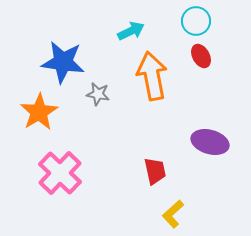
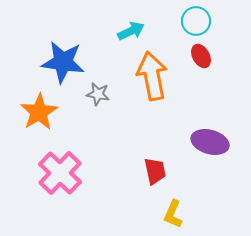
yellow L-shape: rotated 24 degrees counterclockwise
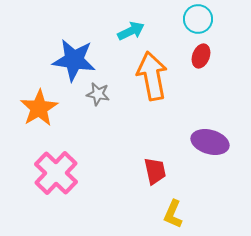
cyan circle: moved 2 px right, 2 px up
red ellipse: rotated 50 degrees clockwise
blue star: moved 11 px right, 2 px up
orange star: moved 4 px up
pink cross: moved 4 px left
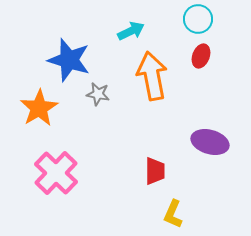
blue star: moved 5 px left; rotated 9 degrees clockwise
red trapezoid: rotated 12 degrees clockwise
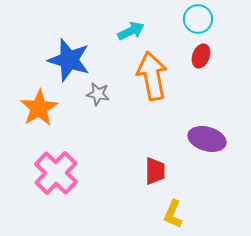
purple ellipse: moved 3 px left, 3 px up
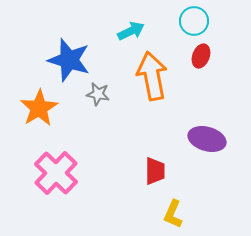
cyan circle: moved 4 px left, 2 px down
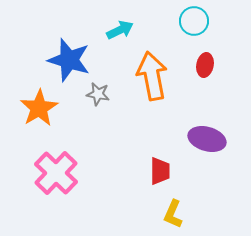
cyan arrow: moved 11 px left, 1 px up
red ellipse: moved 4 px right, 9 px down; rotated 10 degrees counterclockwise
red trapezoid: moved 5 px right
